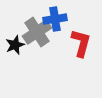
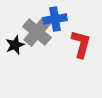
gray cross: rotated 16 degrees counterclockwise
red L-shape: moved 1 px down
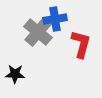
gray cross: moved 1 px right
black star: moved 29 px down; rotated 24 degrees clockwise
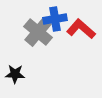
red L-shape: moved 15 px up; rotated 64 degrees counterclockwise
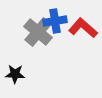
blue cross: moved 2 px down
red L-shape: moved 2 px right, 1 px up
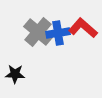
blue cross: moved 3 px right, 12 px down
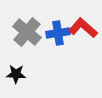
gray cross: moved 11 px left
black star: moved 1 px right
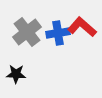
red L-shape: moved 1 px left, 1 px up
gray cross: rotated 12 degrees clockwise
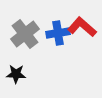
gray cross: moved 2 px left, 2 px down
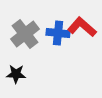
blue cross: rotated 15 degrees clockwise
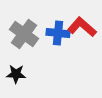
gray cross: moved 1 px left; rotated 16 degrees counterclockwise
